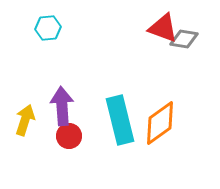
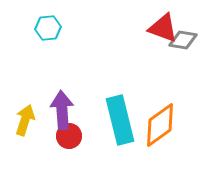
gray diamond: moved 1 px left, 1 px down
purple arrow: moved 4 px down
orange diamond: moved 2 px down
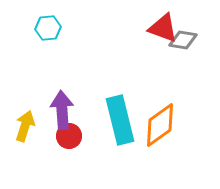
yellow arrow: moved 6 px down
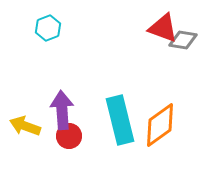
cyan hexagon: rotated 15 degrees counterclockwise
yellow arrow: rotated 88 degrees counterclockwise
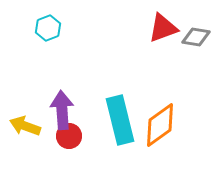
red triangle: rotated 40 degrees counterclockwise
gray diamond: moved 13 px right, 3 px up
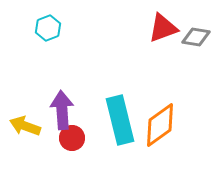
red circle: moved 3 px right, 2 px down
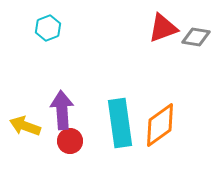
cyan rectangle: moved 3 px down; rotated 6 degrees clockwise
red circle: moved 2 px left, 3 px down
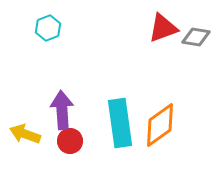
yellow arrow: moved 8 px down
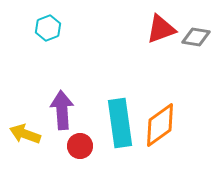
red triangle: moved 2 px left, 1 px down
red circle: moved 10 px right, 5 px down
